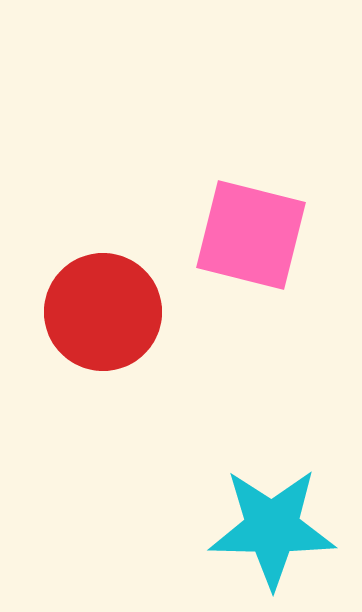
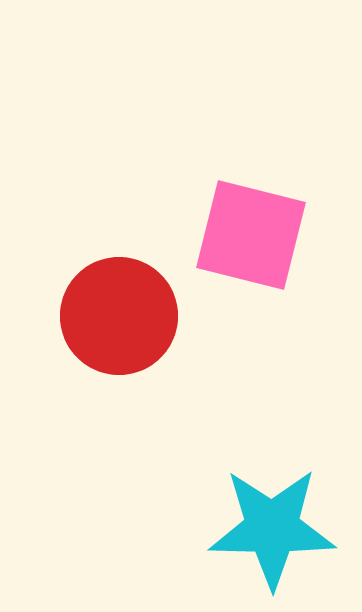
red circle: moved 16 px right, 4 px down
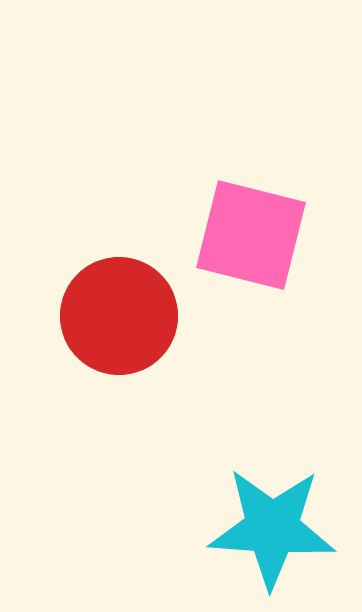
cyan star: rotated 3 degrees clockwise
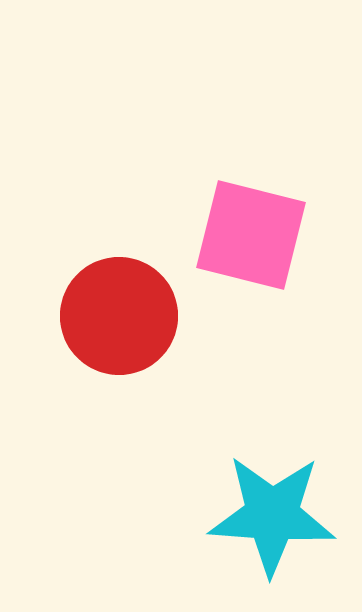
cyan star: moved 13 px up
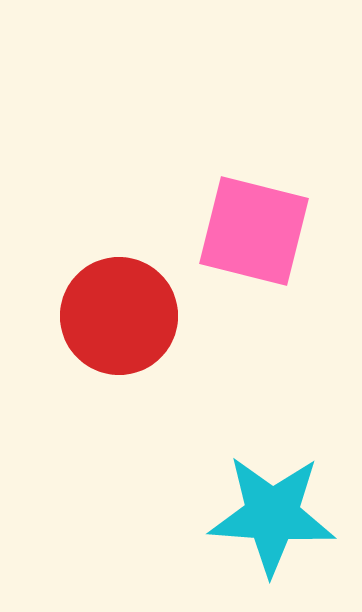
pink square: moved 3 px right, 4 px up
